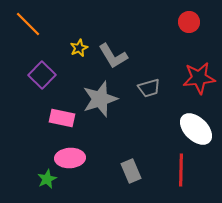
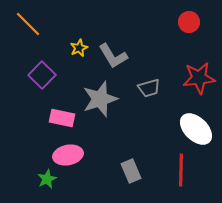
pink ellipse: moved 2 px left, 3 px up; rotated 8 degrees counterclockwise
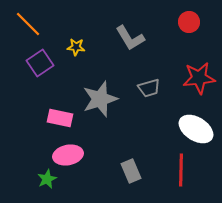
yellow star: moved 3 px left, 1 px up; rotated 30 degrees clockwise
gray L-shape: moved 17 px right, 18 px up
purple square: moved 2 px left, 12 px up; rotated 12 degrees clockwise
pink rectangle: moved 2 px left
white ellipse: rotated 12 degrees counterclockwise
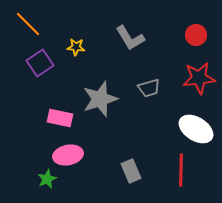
red circle: moved 7 px right, 13 px down
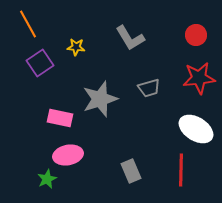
orange line: rotated 16 degrees clockwise
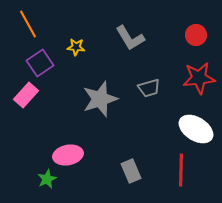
pink rectangle: moved 34 px left, 23 px up; rotated 60 degrees counterclockwise
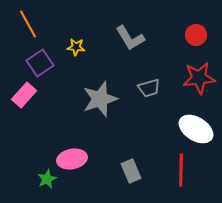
pink rectangle: moved 2 px left
pink ellipse: moved 4 px right, 4 px down
